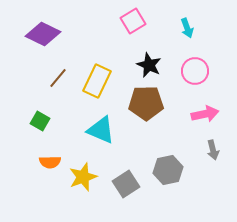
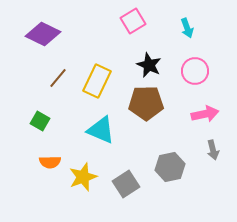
gray hexagon: moved 2 px right, 3 px up
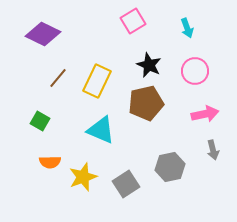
brown pentagon: rotated 12 degrees counterclockwise
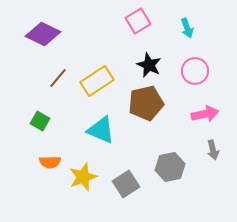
pink square: moved 5 px right
yellow rectangle: rotated 32 degrees clockwise
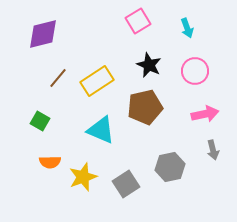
purple diamond: rotated 40 degrees counterclockwise
brown pentagon: moved 1 px left, 4 px down
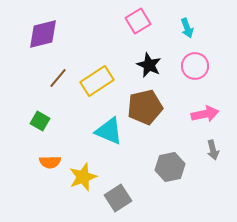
pink circle: moved 5 px up
cyan triangle: moved 8 px right, 1 px down
gray square: moved 8 px left, 14 px down
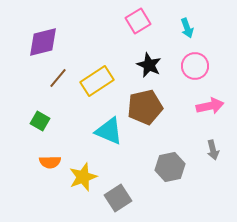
purple diamond: moved 8 px down
pink arrow: moved 5 px right, 8 px up
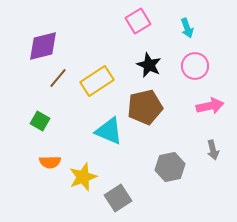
purple diamond: moved 4 px down
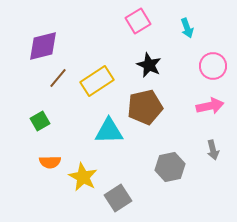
pink circle: moved 18 px right
green square: rotated 30 degrees clockwise
cyan triangle: rotated 24 degrees counterclockwise
yellow star: rotated 24 degrees counterclockwise
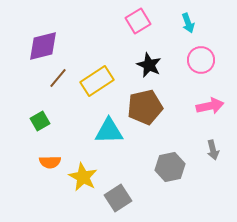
cyan arrow: moved 1 px right, 5 px up
pink circle: moved 12 px left, 6 px up
